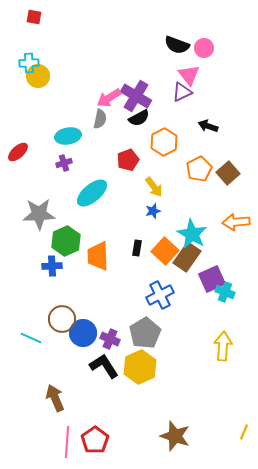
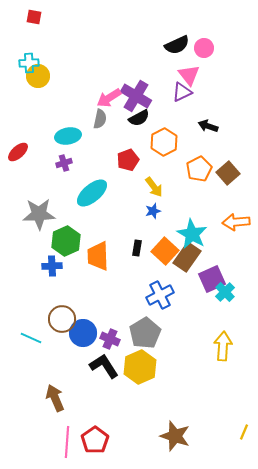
black semicircle at (177, 45): rotated 45 degrees counterclockwise
cyan cross at (225, 292): rotated 24 degrees clockwise
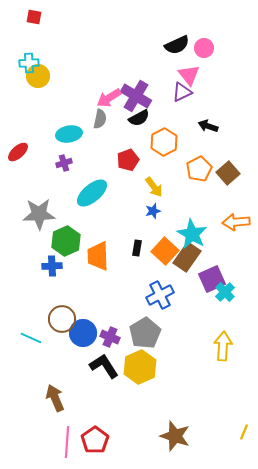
cyan ellipse at (68, 136): moved 1 px right, 2 px up
purple cross at (110, 339): moved 2 px up
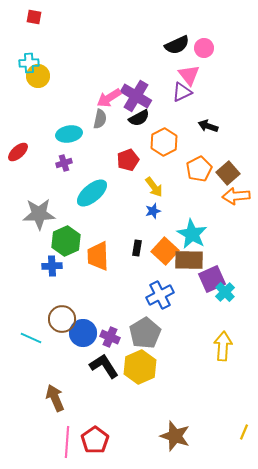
orange arrow at (236, 222): moved 26 px up
brown rectangle at (187, 257): moved 2 px right, 3 px down; rotated 56 degrees clockwise
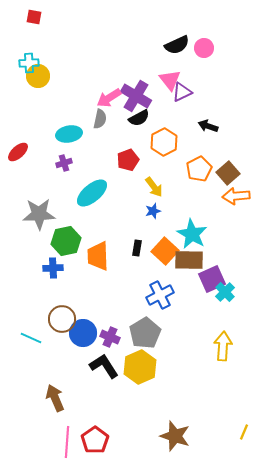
pink triangle at (189, 75): moved 19 px left, 5 px down
green hexagon at (66, 241): rotated 12 degrees clockwise
blue cross at (52, 266): moved 1 px right, 2 px down
